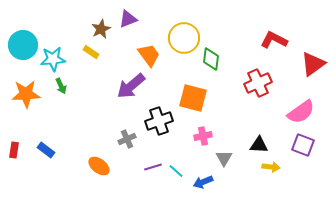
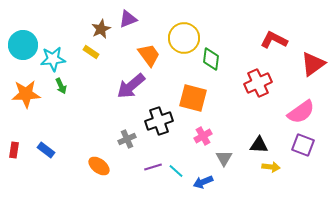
pink cross: rotated 18 degrees counterclockwise
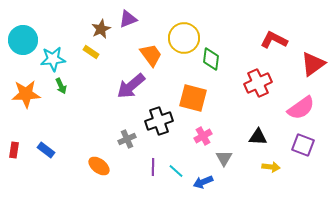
cyan circle: moved 5 px up
orange trapezoid: moved 2 px right
pink semicircle: moved 4 px up
black triangle: moved 1 px left, 8 px up
purple line: rotated 72 degrees counterclockwise
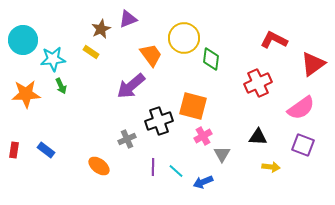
orange square: moved 8 px down
gray triangle: moved 2 px left, 4 px up
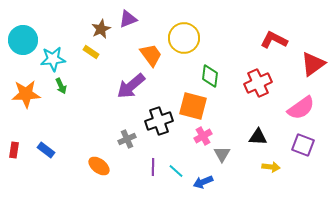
green diamond: moved 1 px left, 17 px down
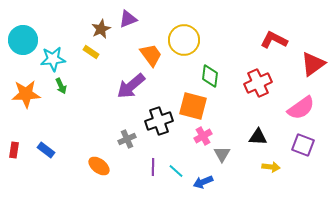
yellow circle: moved 2 px down
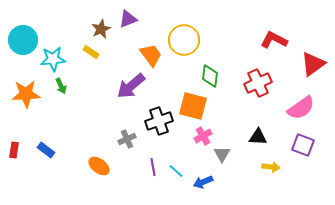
purple line: rotated 12 degrees counterclockwise
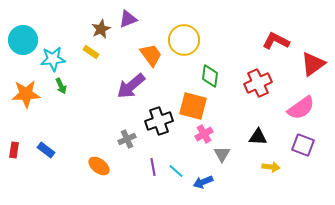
red L-shape: moved 2 px right, 1 px down
pink cross: moved 1 px right, 2 px up
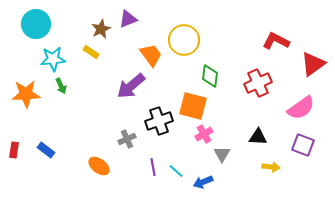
cyan circle: moved 13 px right, 16 px up
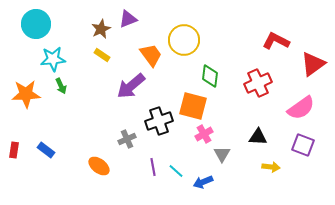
yellow rectangle: moved 11 px right, 3 px down
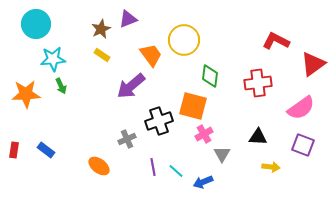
red cross: rotated 16 degrees clockwise
